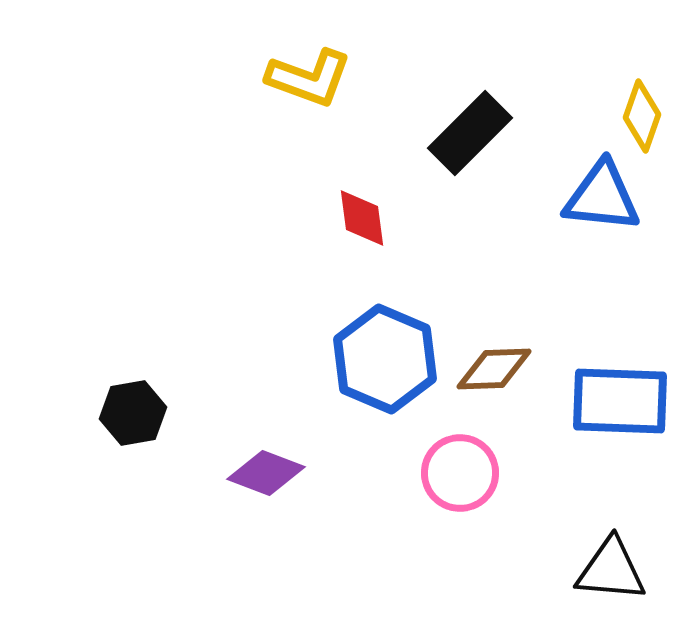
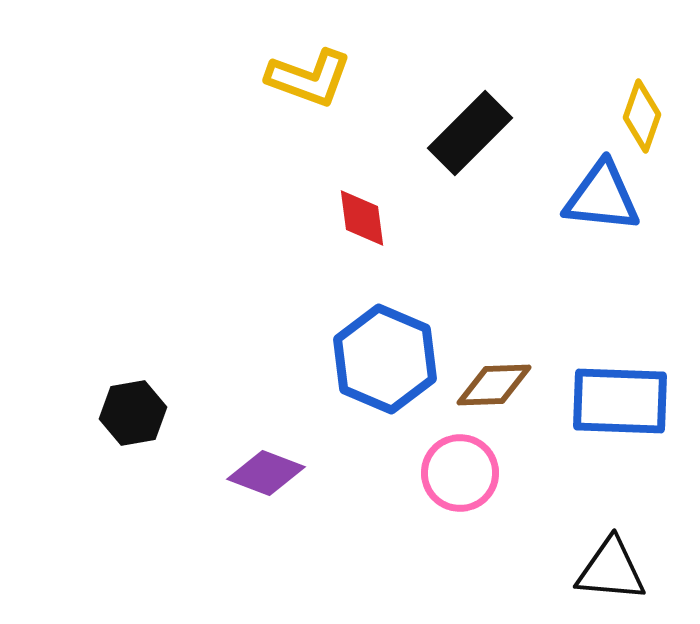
brown diamond: moved 16 px down
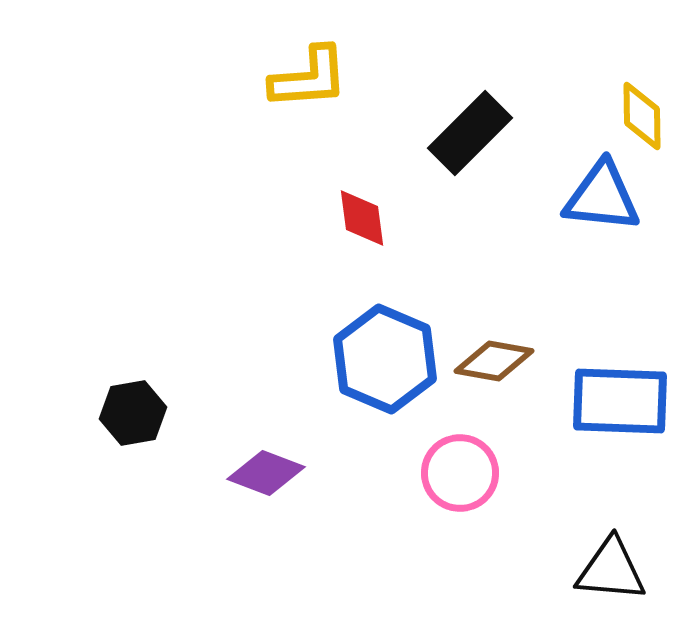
yellow L-shape: rotated 24 degrees counterclockwise
yellow diamond: rotated 20 degrees counterclockwise
brown diamond: moved 24 px up; rotated 12 degrees clockwise
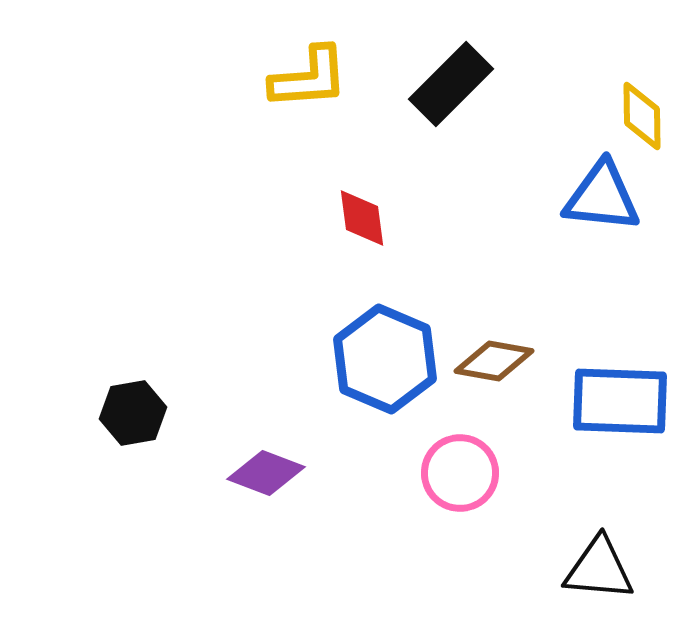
black rectangle: moved 19 px left, 49 px up
black triangle: moved 12 px left, 1 px up
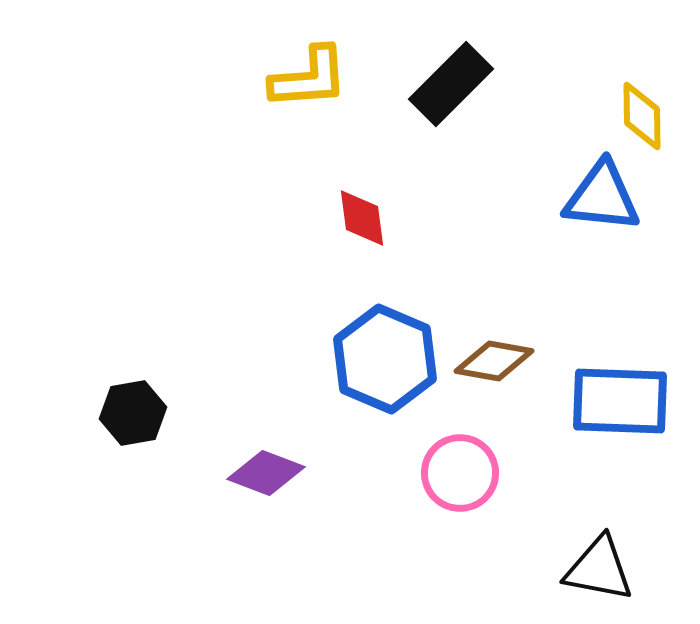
black triangle: rotated 6 degrees clockwise
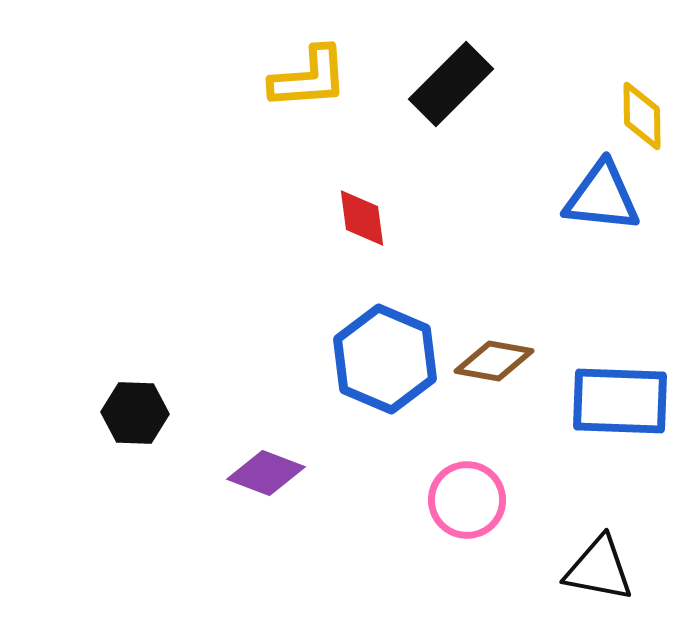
black hexagon: moved 2 px right; rotated 12 degrees clockwise
pink circle: moved 7 px right, 27 px down
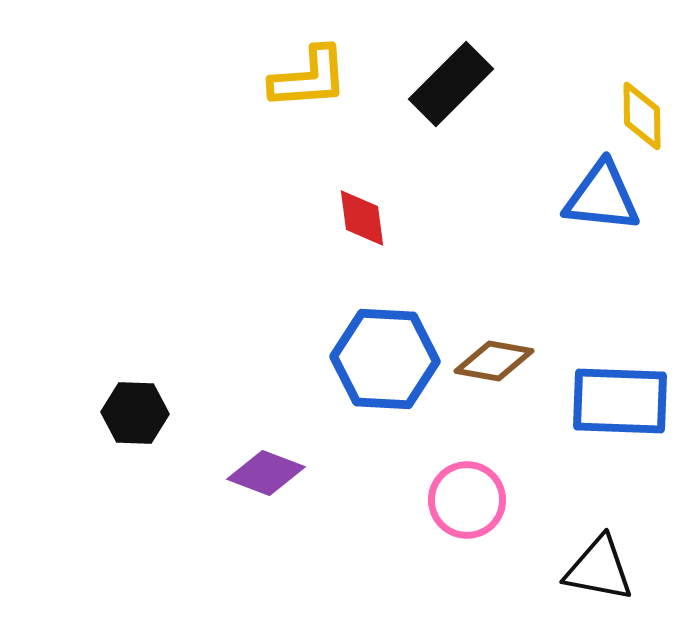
blue hexagon: rotated 20 degrees counterclockwise
